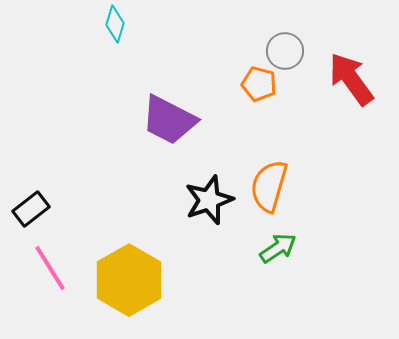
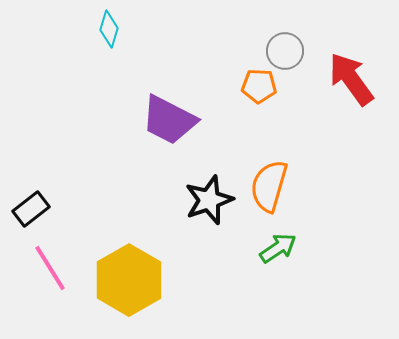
cyan diamond: moved 6 px left, 5 px down
orange pentagon: moved 2 px down; rotated 12 degrees counterclockwise
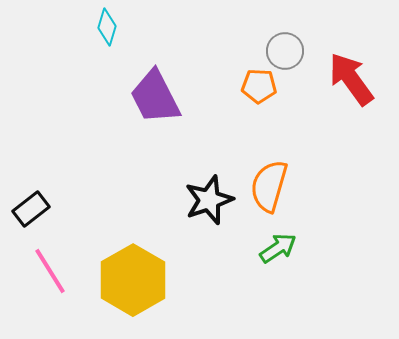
cyan diamond: moved 2 px left, 2 px up
purple trapezoid: moved 14 px left, 23 px up; rotated 36 degrees clockwise
pink line: moved 3 px down
yellow hexagon: moved 4 px right
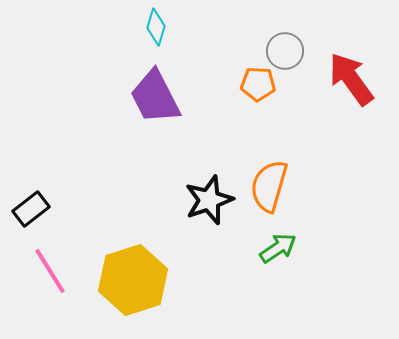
cyan diamond: moved 49 px right
orange pentagon: moved 1 px left, 2 px up
yellow hexagon: rotated 12 degrees clockwise
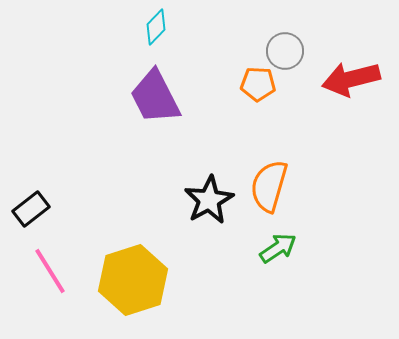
cyan diamond: rotated 27 degrees clockwise
red arrow: rotated 68 degrees counterclockwise
black star: rotated 9 degrees counterclockwise
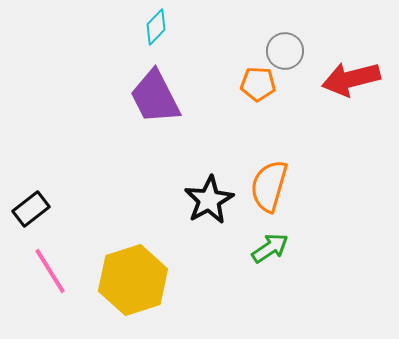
green arrow: moved 8 px left
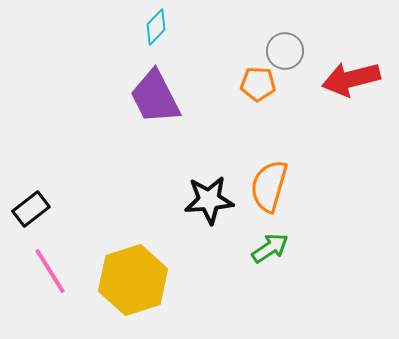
black star: rotated 24 degrees clockwise
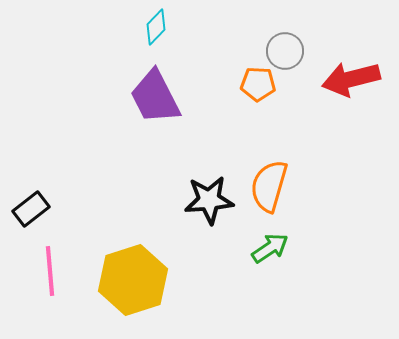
pink line: rotated 27 degrees clockwise
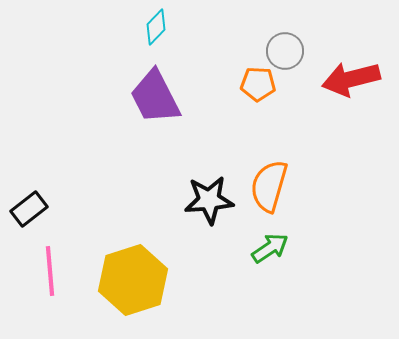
black rectangle: moved 2 px left
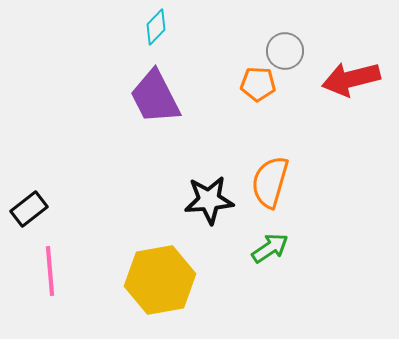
orange semicircle: moved 1 px right, 4 px up
yellow hexagon: moved 27 px right; rotated 8 degrees clockwise
